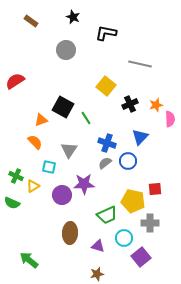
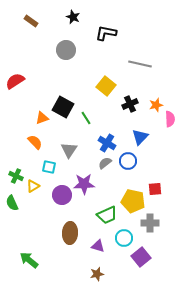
orange triangle: moved 1 px right, 2 px up
blue cross: rotated 12 degrees clockwise
green semicircle: rotated 42 degrees clockwise
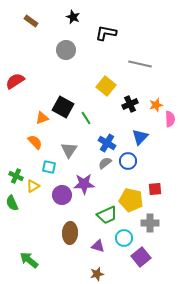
yellow pentagon: moved 2 px left, 1 px up
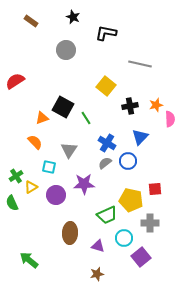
black cross: moved 2 px down; rotated 14 degrees clockwise
green cross: rotated 32 degrees clockwise
yellow triangle: moved 2 px left, 1 px down
purple circle: moved 6 px left
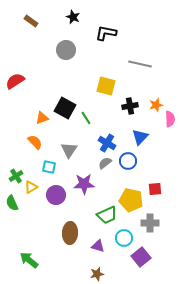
yellow square: rotated 24 degrees counterclockwise
black square: moved 2 px right, 1 px down
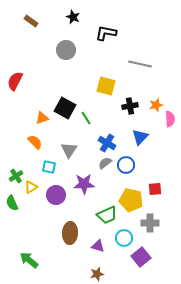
red semicircle: rotated 30 degrees counterclockwise
blue circle: moved 2 px left, 4 px down
